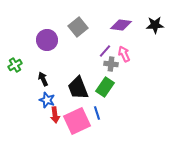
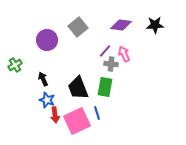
green rectangle: rotated 24 degrees counterclockwise
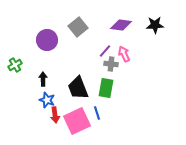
black arrow: rotated 24 degrees clockwise
green rectangle: moved 1 px right, 1 px down
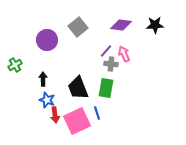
purple line: moved 1 px right
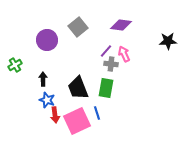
black star: moved 13 px right, 16 px down
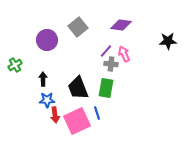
blue star: rotated 21 degrees counterclockwise
